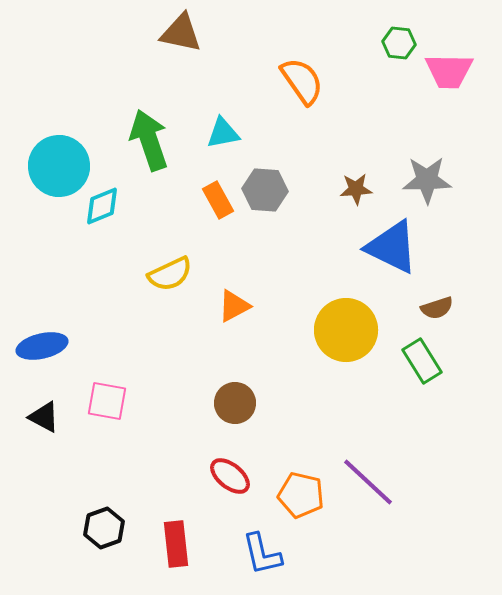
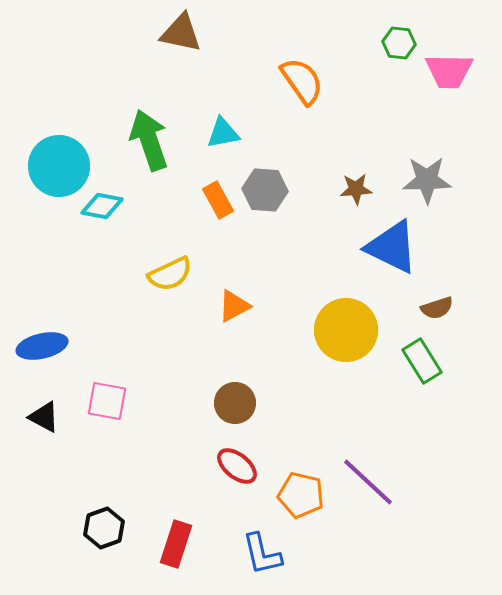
cyan diamond: rotated 33 degrees clockwise
red ellipse: moved 7 px right, 10 px up
red rectangle: rotated 24 degrees clockwise
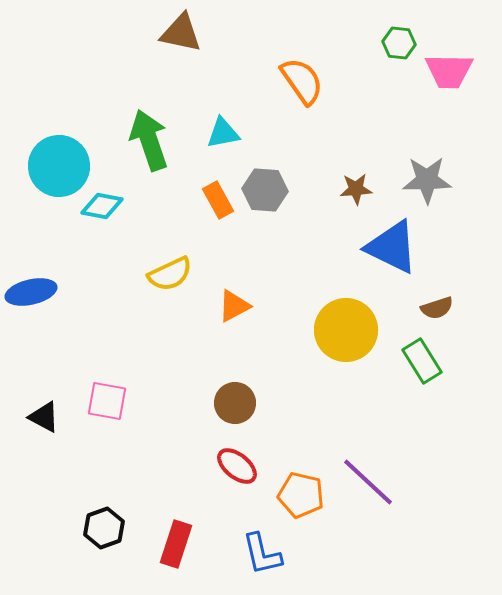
blue ellipse: moved 11 px left, 54 px up
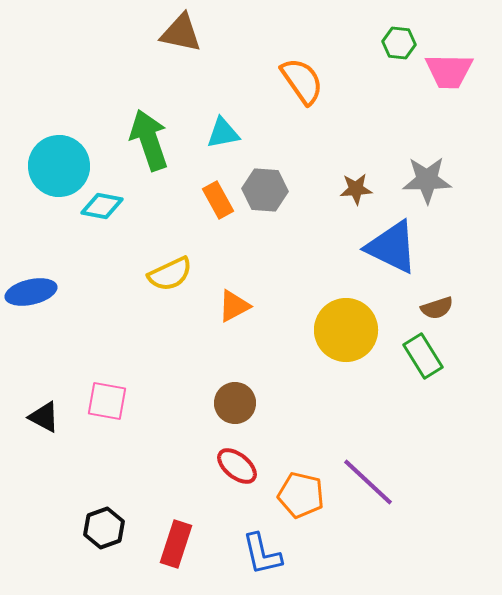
green rectangle: moved 1 px right, 5 px up
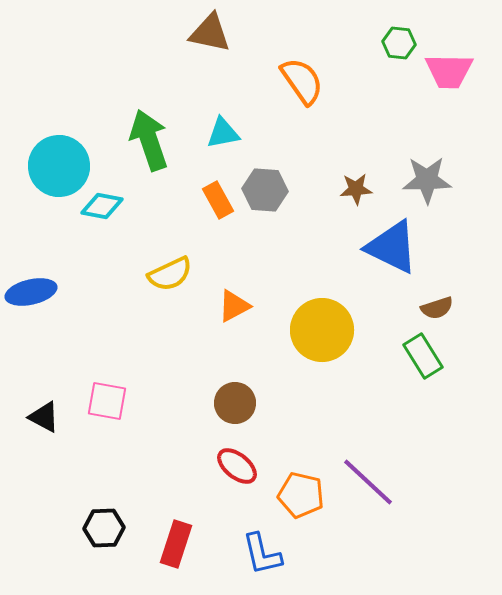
brown triangle: moved 29 px right
yellow circle: moved 24 px left
black hexagon: rotated 18 degrees clockwise
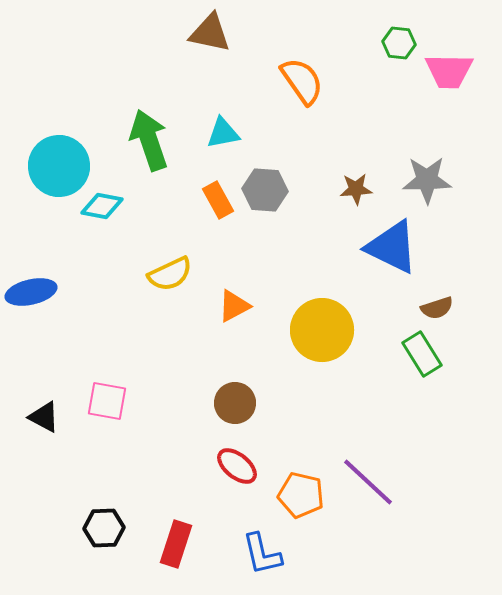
green rectangle: moved 1 px left, 2 px up
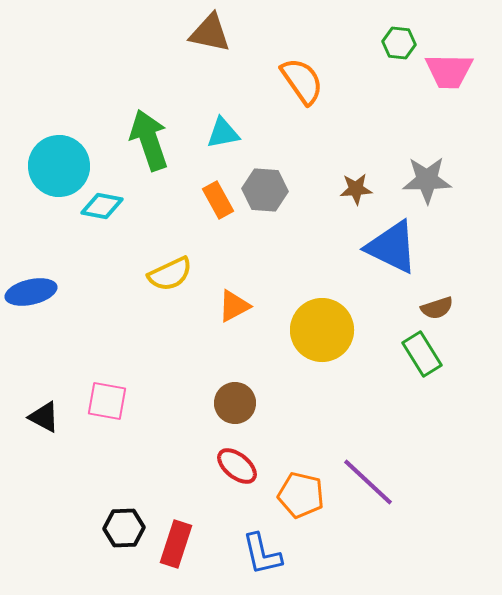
black hexagon: moved 20 px right
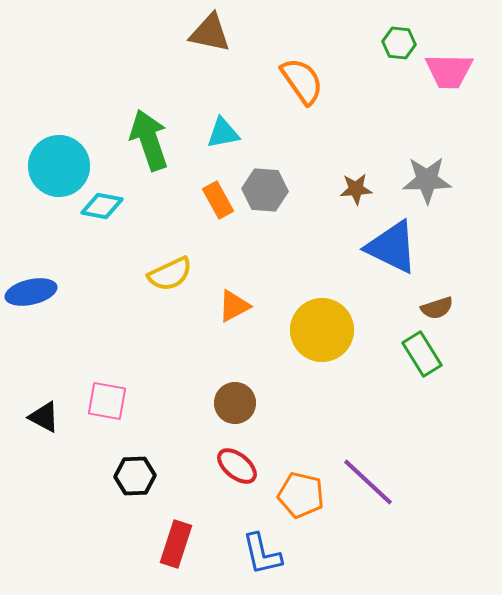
black hexagon: moved 11 px right, 52 px up
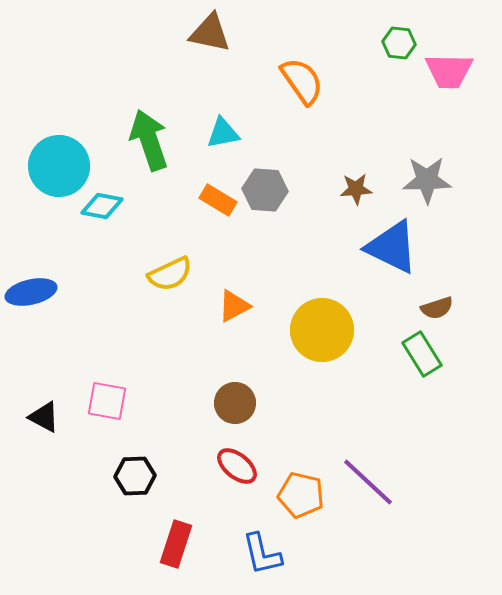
orange rectangle: rotated 30 degrees counterclockwise
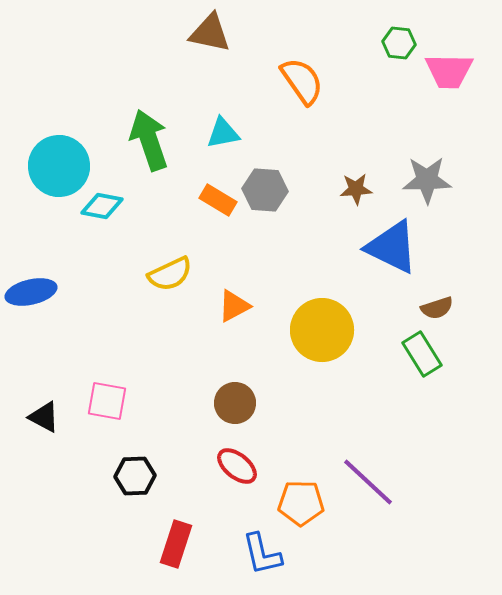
orange pentagon: moved 8 px down; rotated 12 degrees counterclockwise
